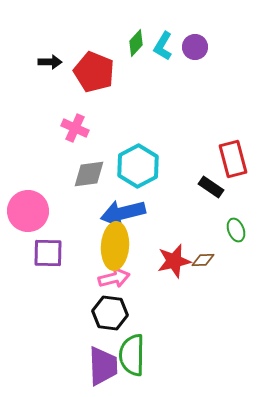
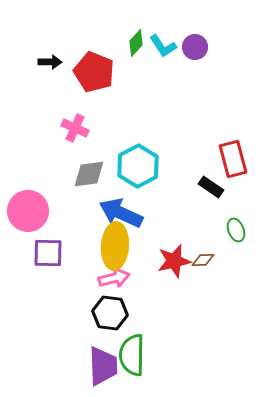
cyan L-shape: rotated 64 degrees counterclockwise
blue arrow: moved 2 px left; rotated 39 degrees clockwise
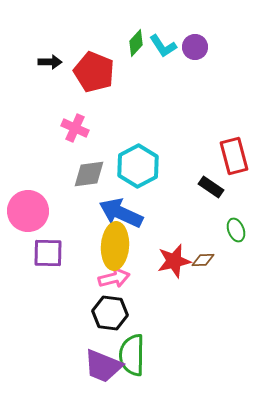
red rectangle: moved 1 px right, 3 px up
purple trapezoid: rotated 114 degrees clockwise
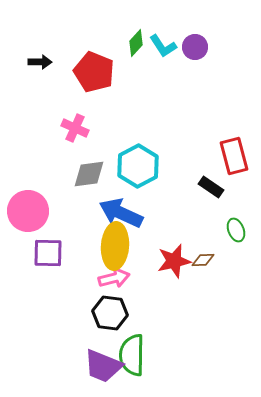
black arrow: moved 10 px left
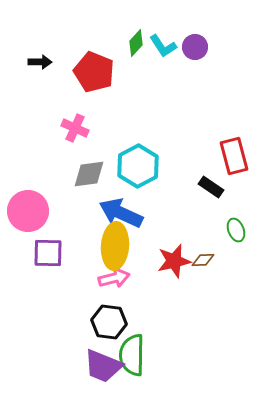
black hexagon: moved 1 px left, 9 px down
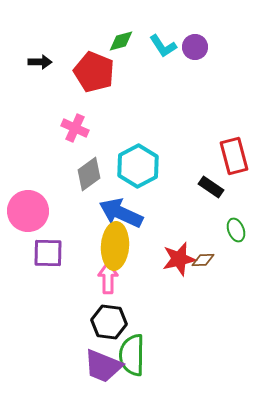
green diamond: moved 15 px left, 2 px up; rotated 32 degrees clockwise
gray diamond: rotated 28 degrees counterclockwise
red star: moved 5 px right, 2 px up
pink arrow: moved 6 px left; rotated 76 degrees counterclockwise
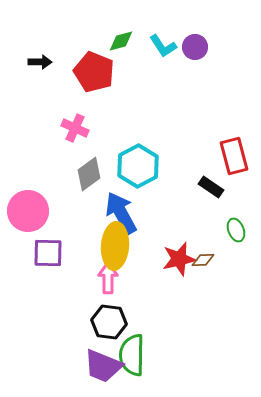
blue arrow: rotated 36 degrees clockwise
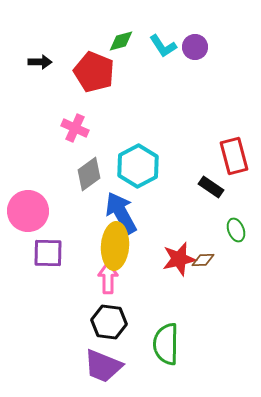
green semicircle: moved 34 px right, 11 px up
